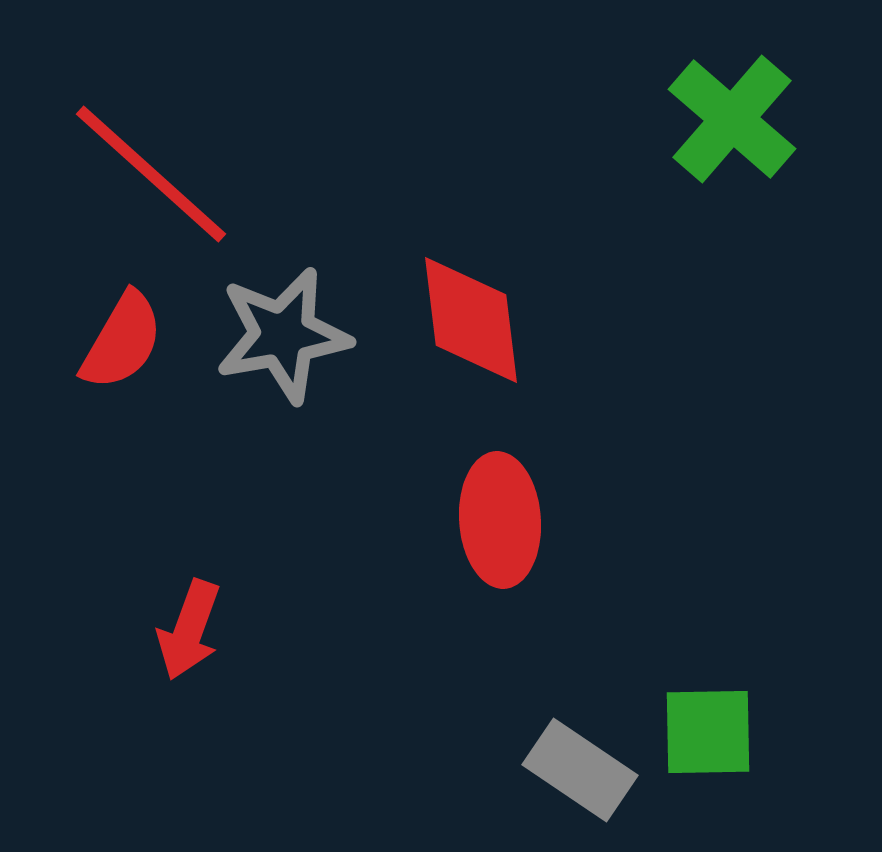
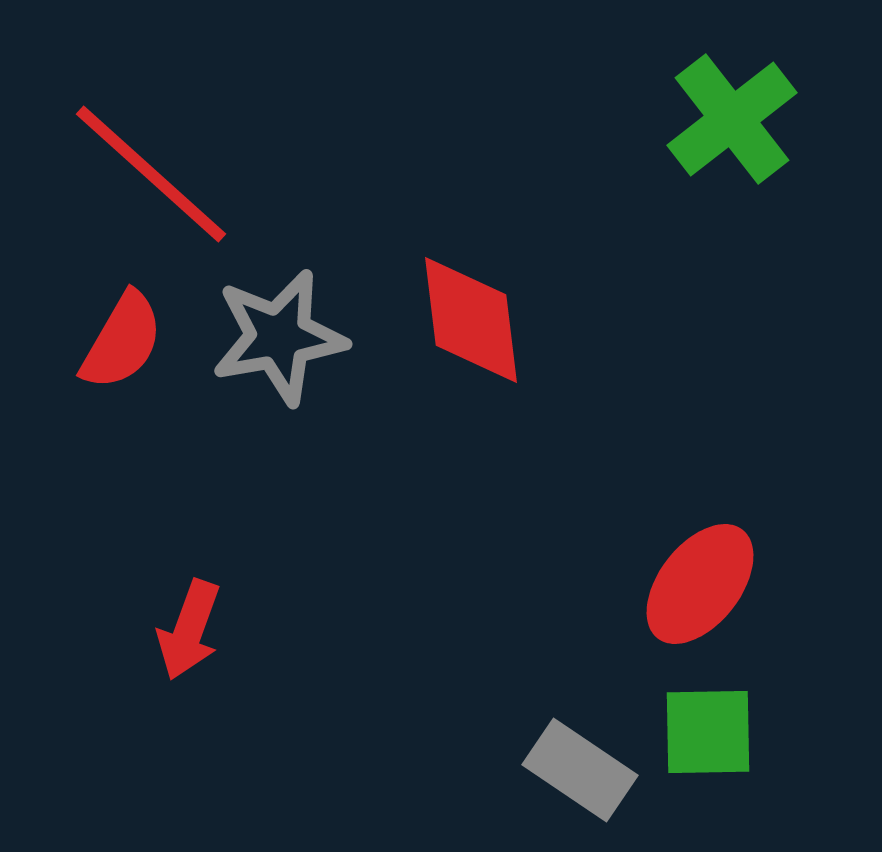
green cross: rotated 11 degrees clockwise
gray star: moved 4 px left, 2 px down
red ellipse: moved 200 px right, 64 px down; rotated 42 degrees clockwise
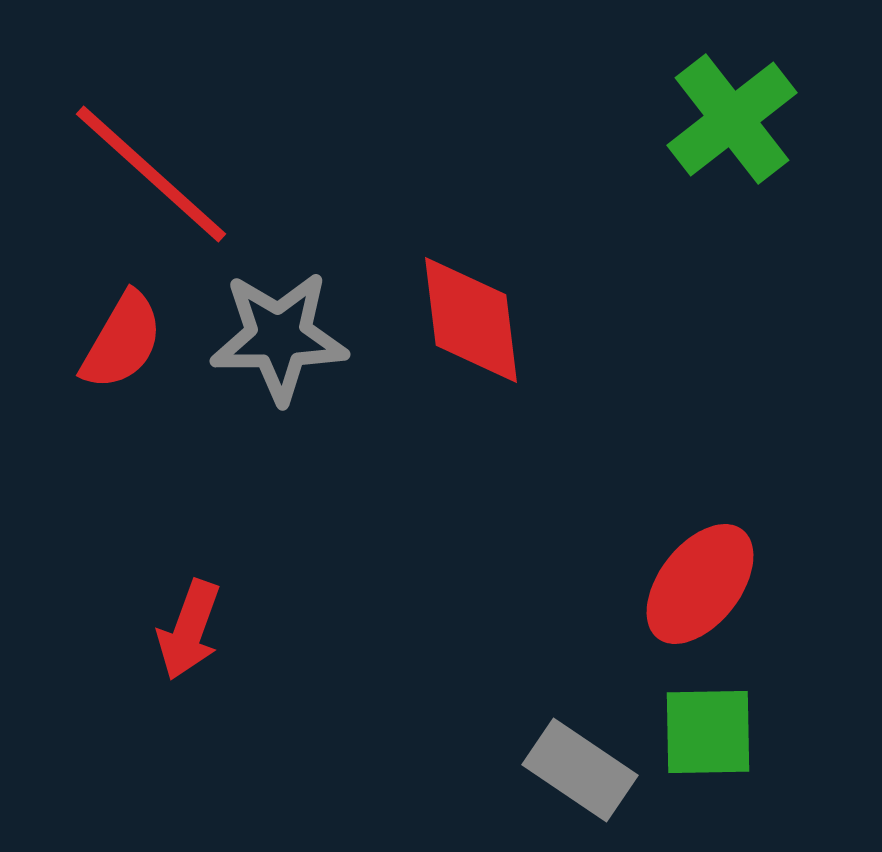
gray star: rotated 9 degrees clockwise
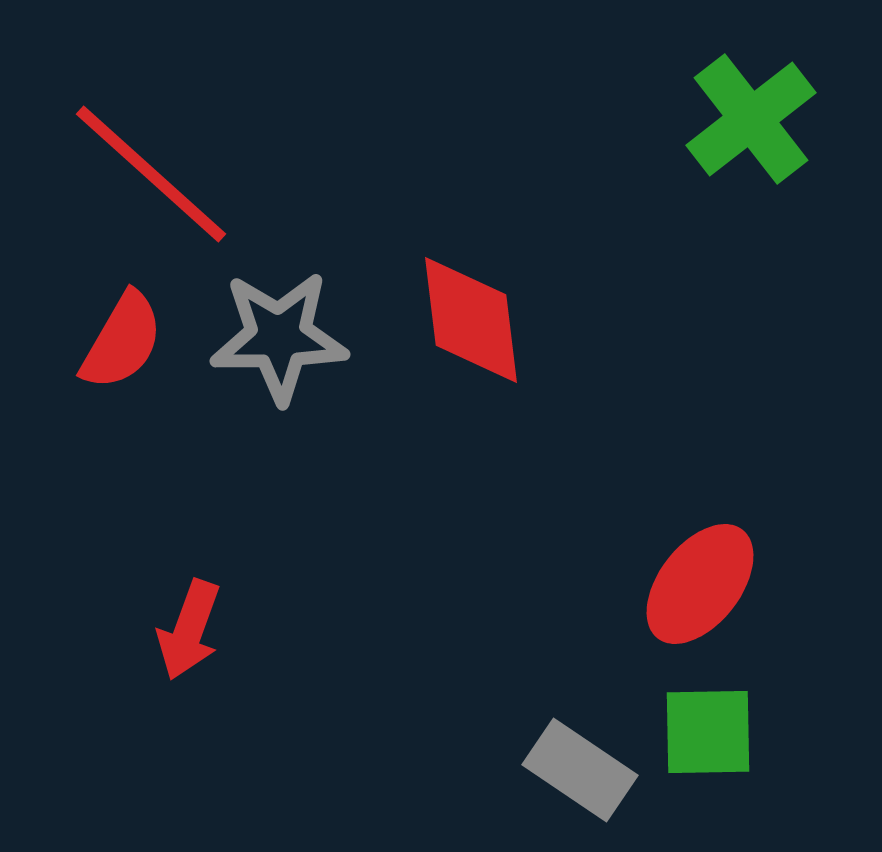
green cross: moved 19 px right
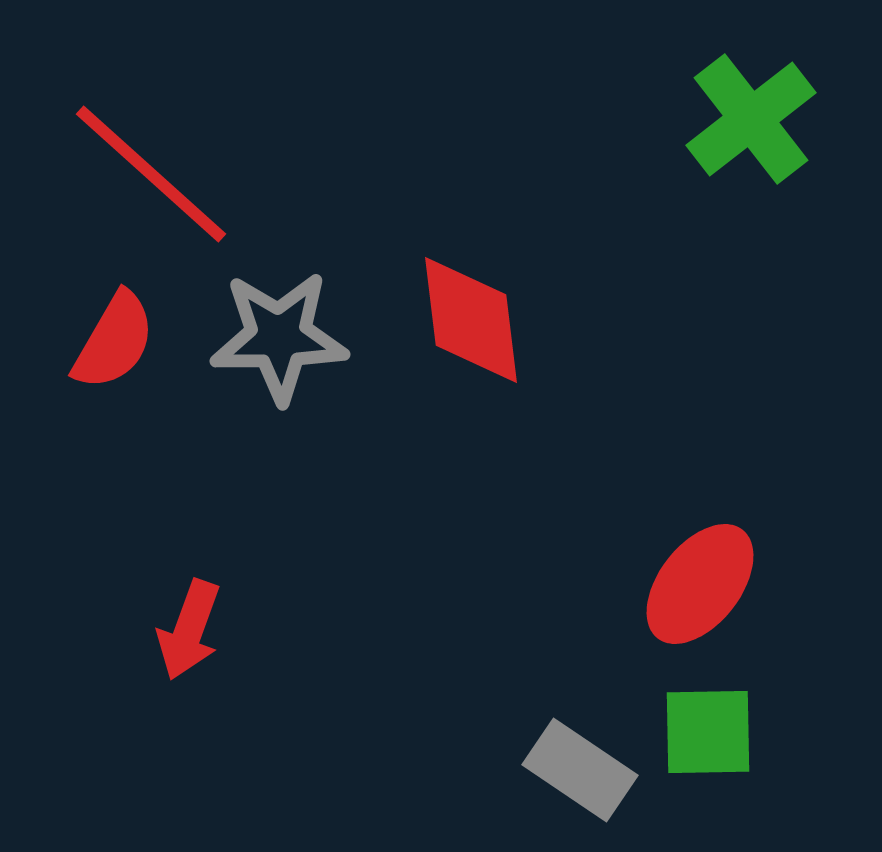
red semicircle: moved 8 px left
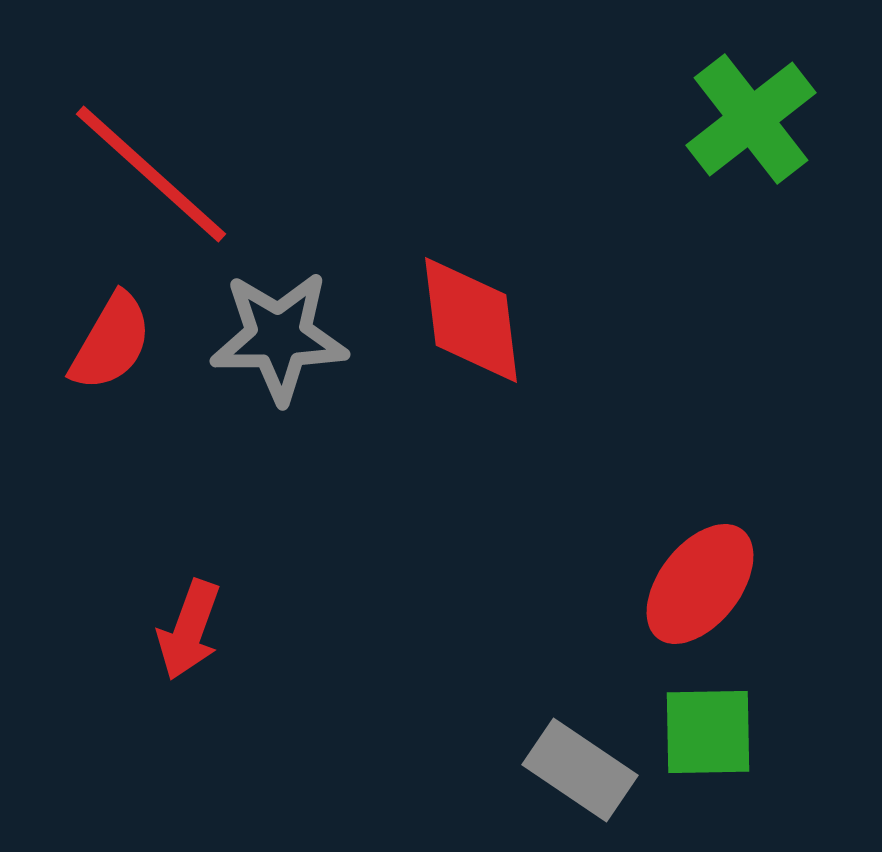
red semicircle: moved 3 px left, 1 px down
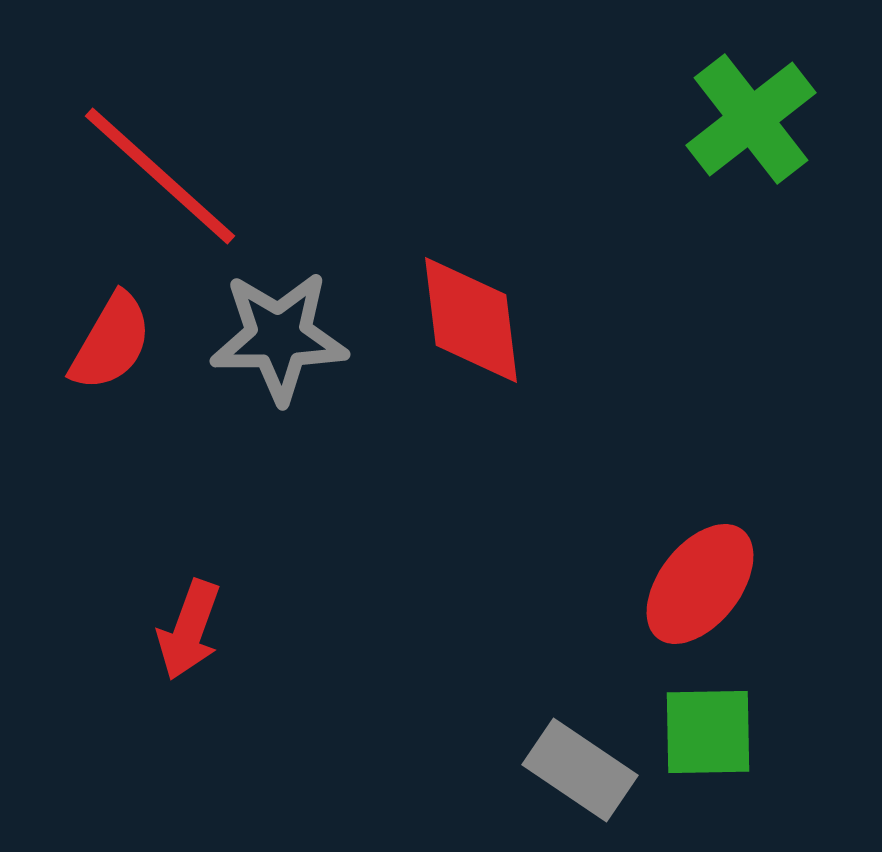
red line: moved 9 px right, 2 px down
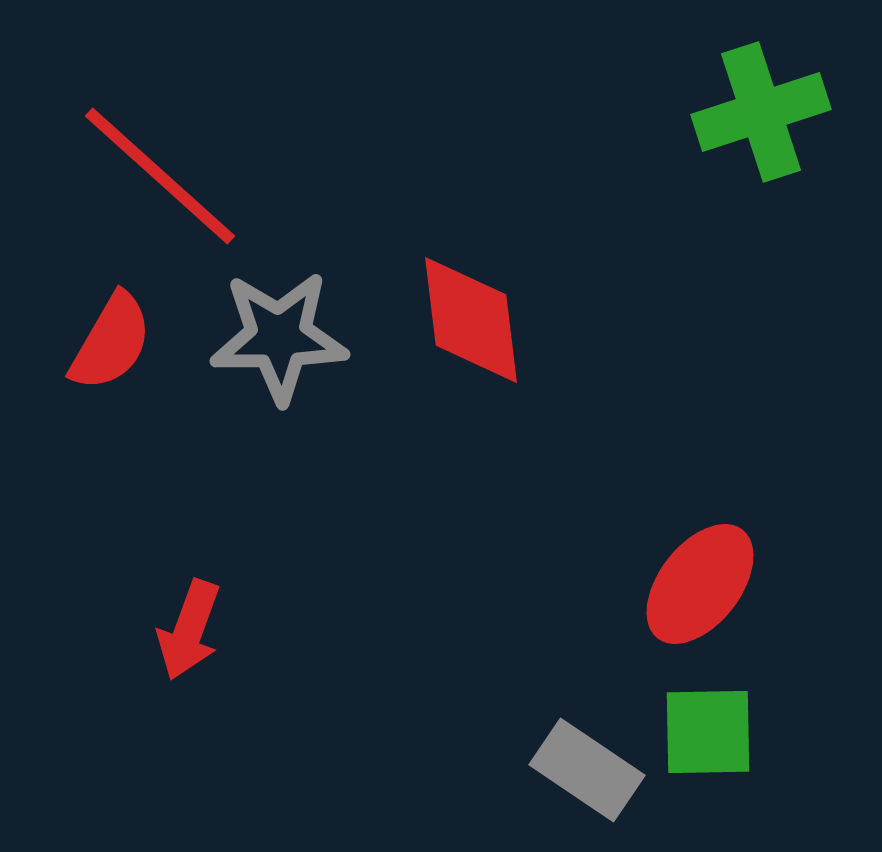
green cross: moved 10 px right, 7 px up; rotated 20 degrees clockwise
gray rectangle: moved 7 px right
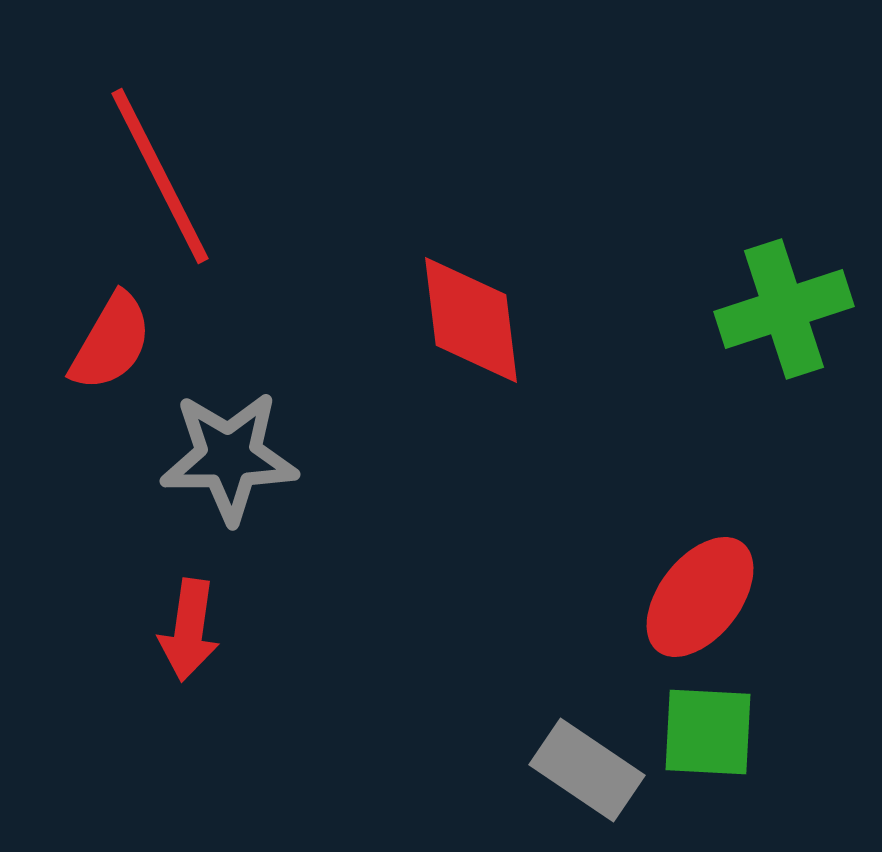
green cross: moved 23 px right, 197 px down
red line: rotated 21 degrees clockwise
gray star: moved 50 px left, 120 px down
red ellipse: moved 13 px down
red arrow: rotated 12 degrees counterclockwise
green square: rotated 4 degrees clockwise
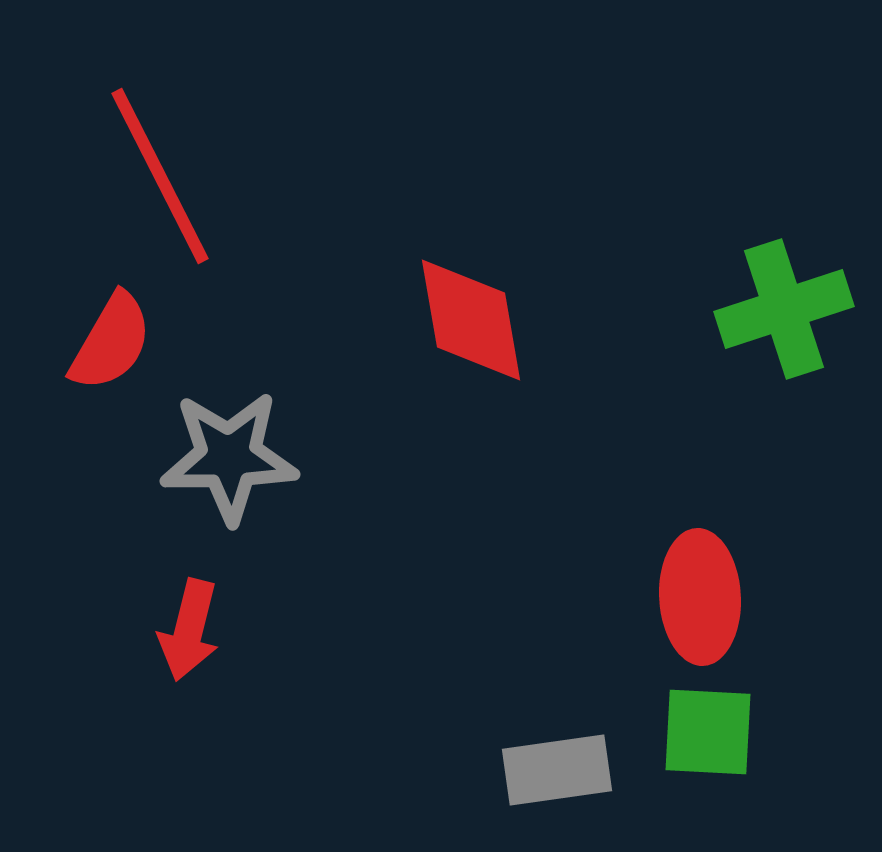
red diamond: rotated 3 degrees counterclockwise
red ellipse: rotated 41 degrees counterclockwise
red arrow: rotated 6 degrees clockwise
gray rectangle: moved 30 px left; rotated 42 degrees counterclockwise
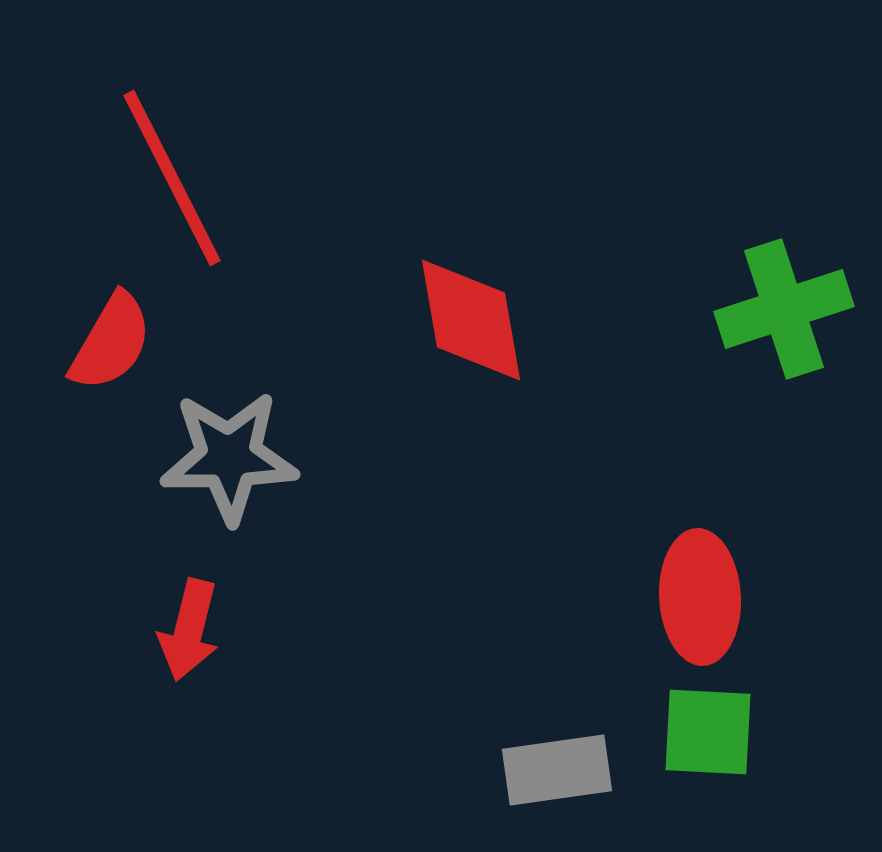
red line: moved 12 px right, 2 px down
